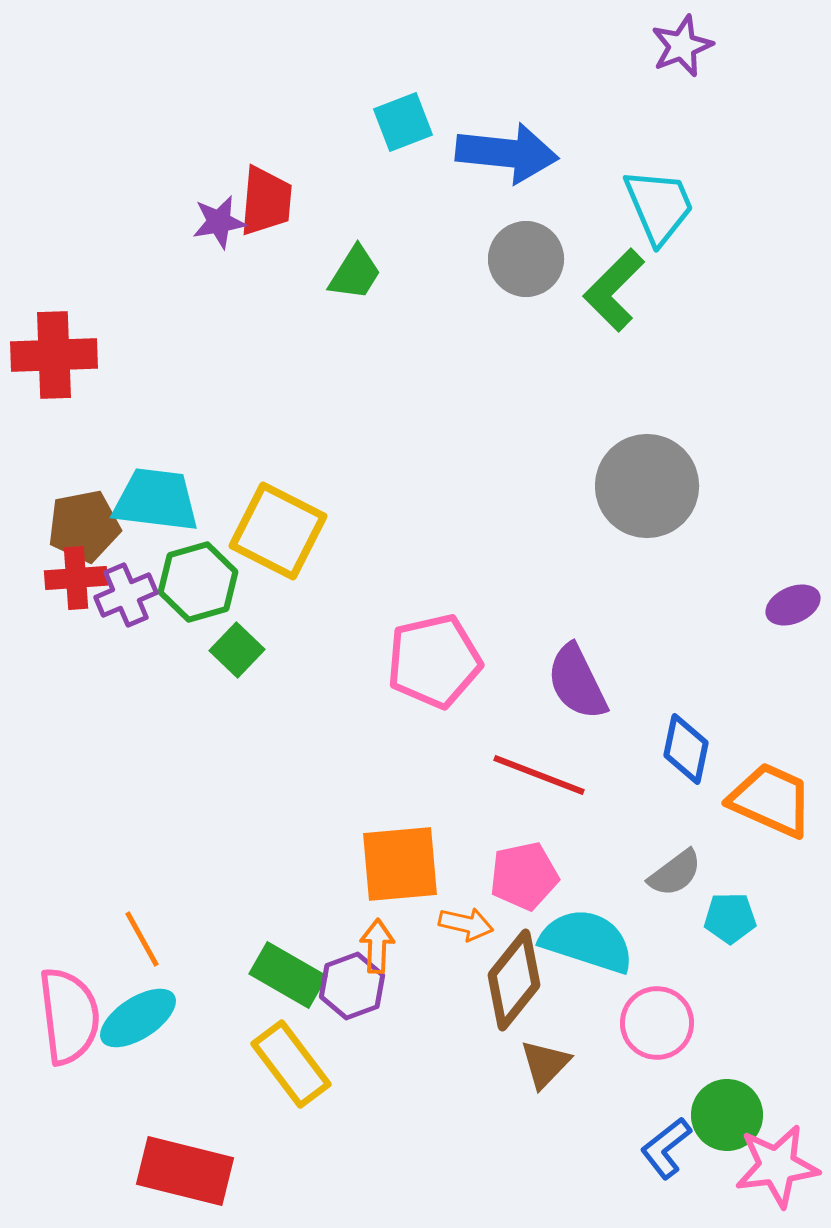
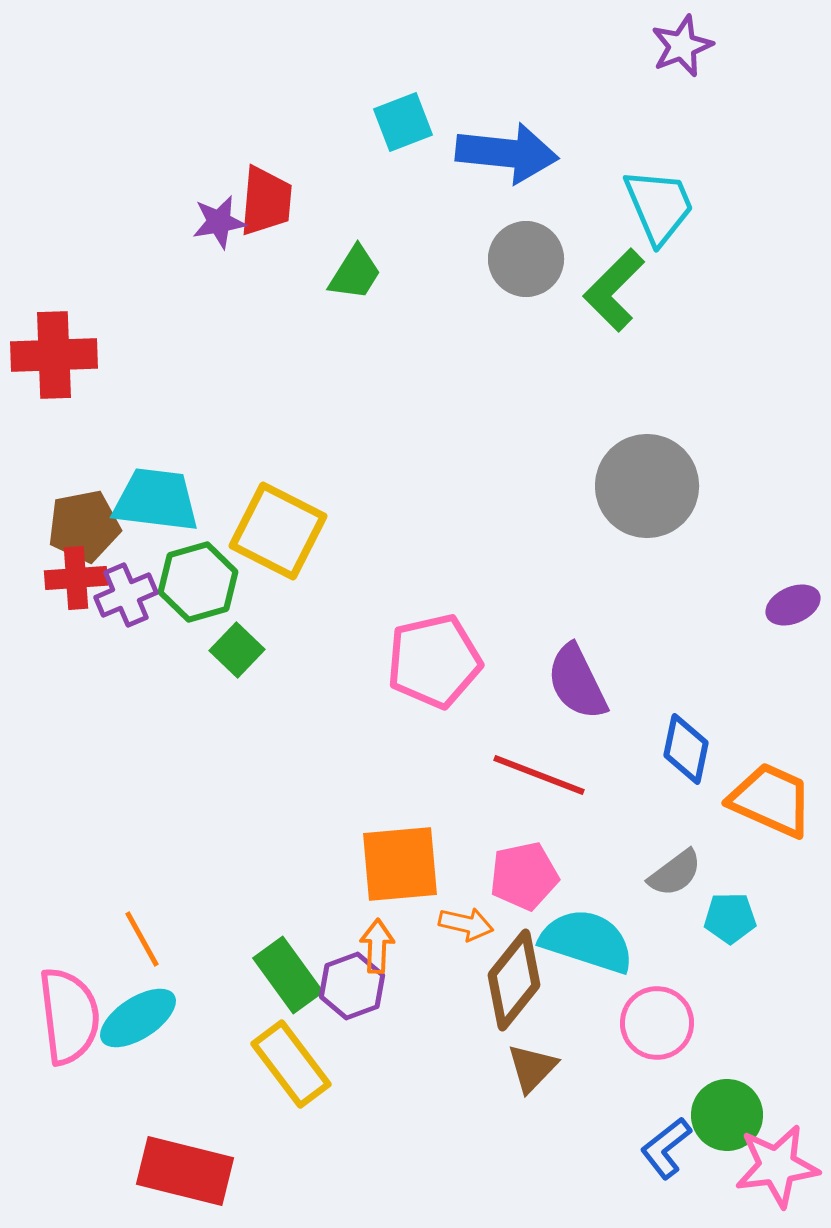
green rectangle at (288, 975): rotated 24 degrees clockwise
brown triangle at (545, 1064): moved 13 px left, 4 px down
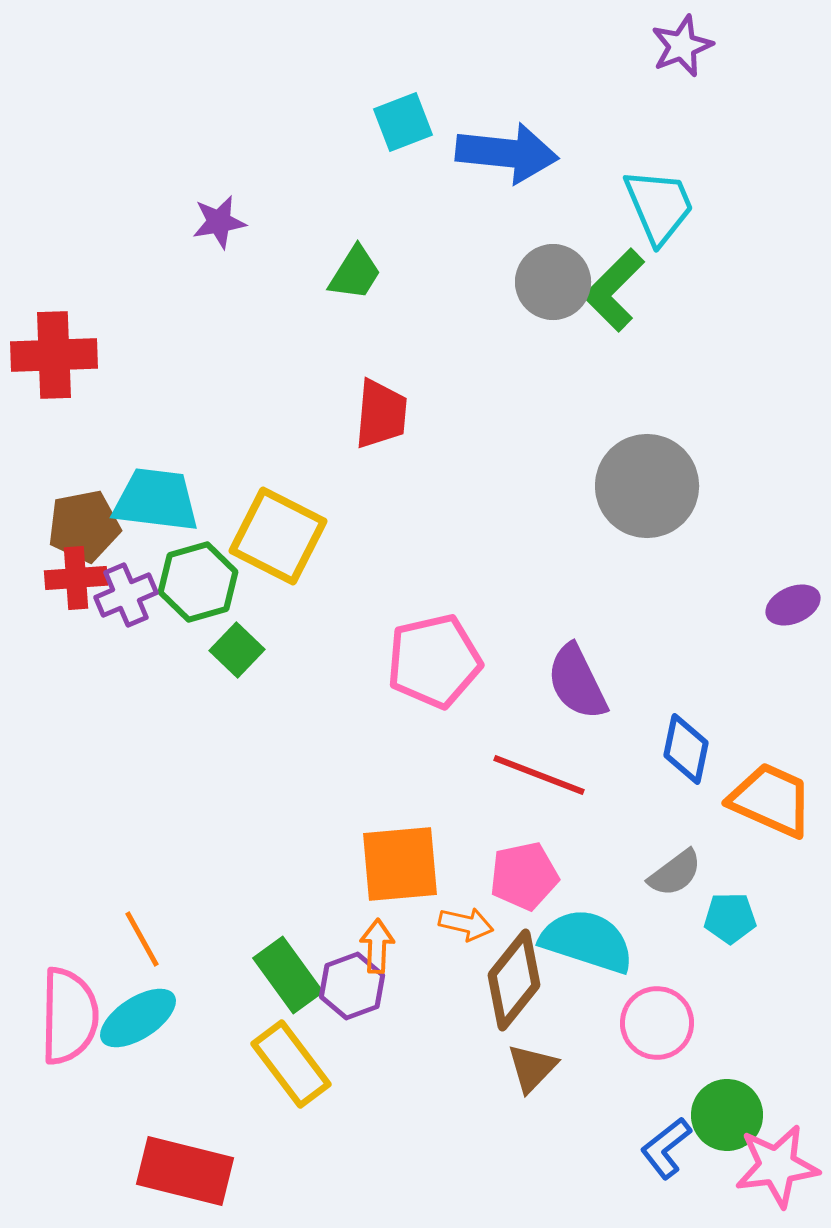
red trapezoid at (266, 201): moved 115 px right, 213 px down
gray circle at (526, 259): moved 27 px right, 23 px down
yellow square at (278, 531): moved 5 px down
pink semicircle at (69, 1016): rotated 8 degrees clockwise
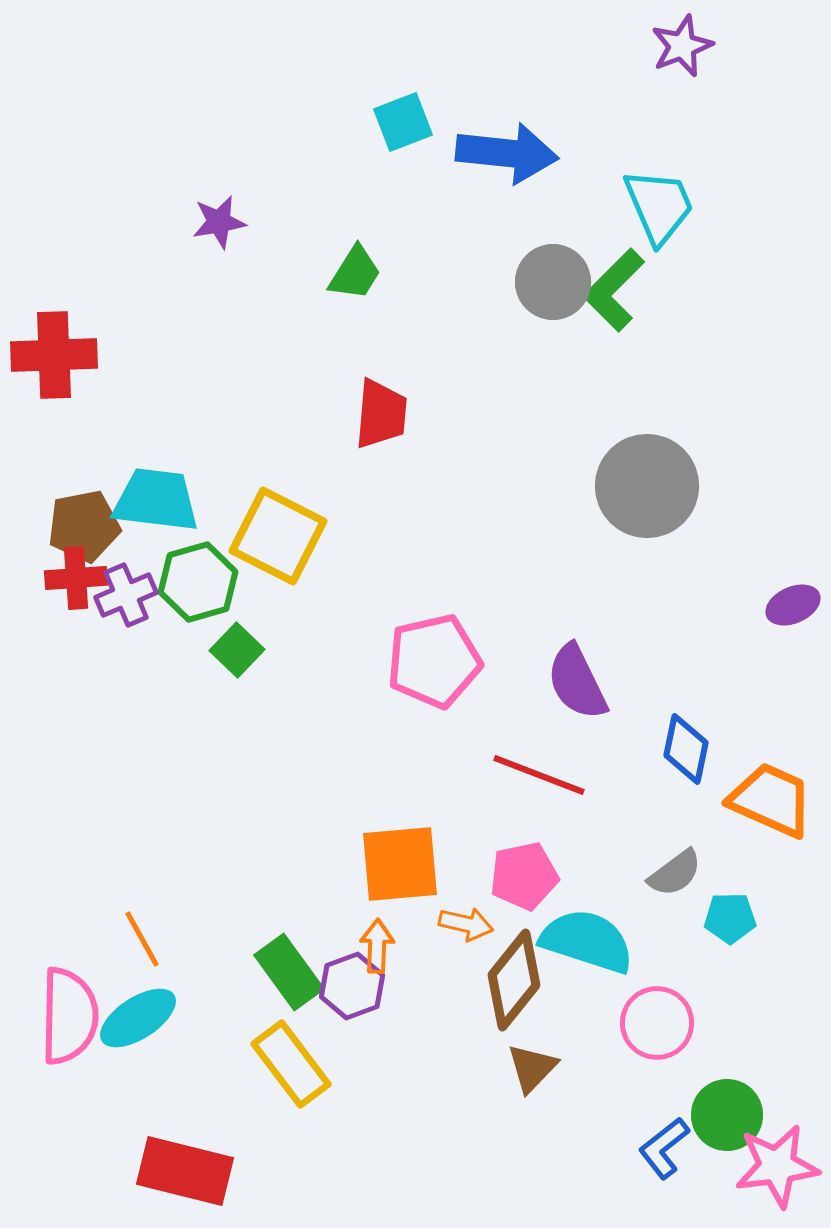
green rectangle at (288, 975): moved 1 px right, 3 px up
blue L-shape at (666, 1148): moved 2 px left
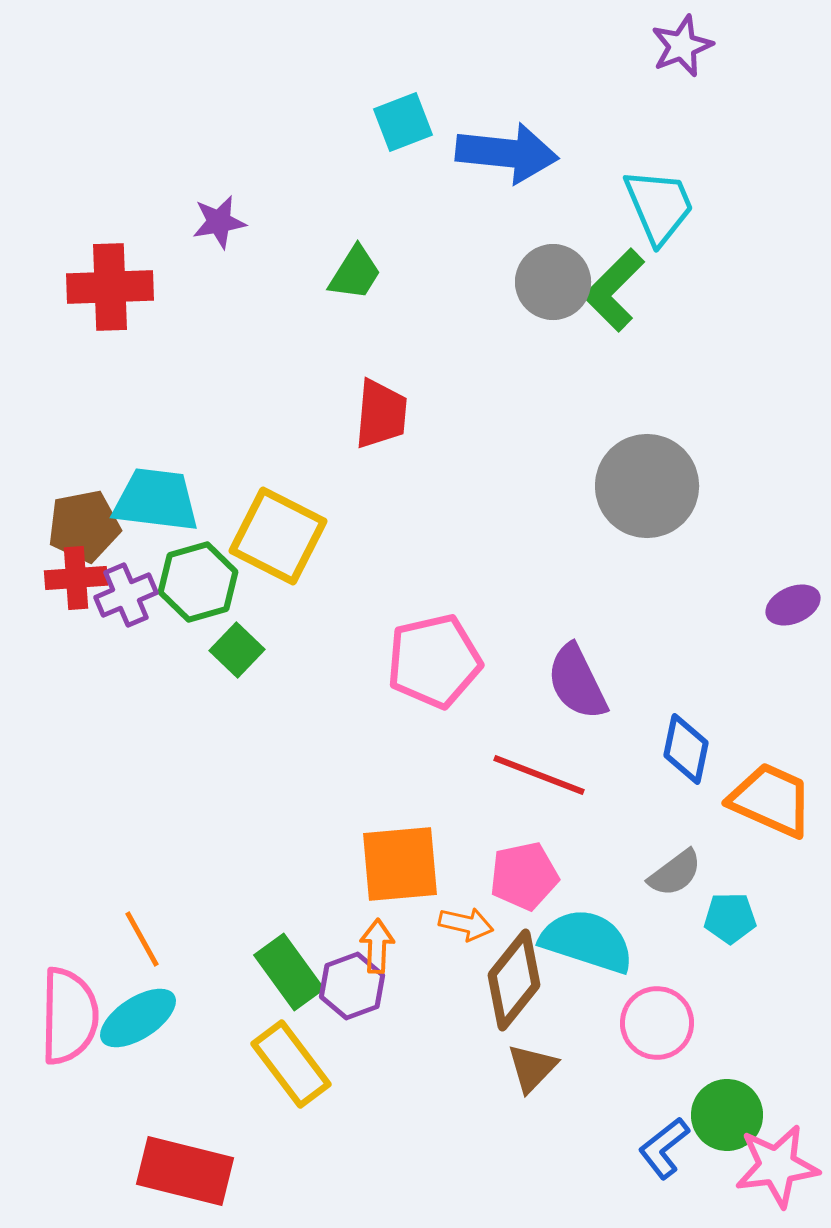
red cross at (54, 355): moved 56 px right, 68 px up
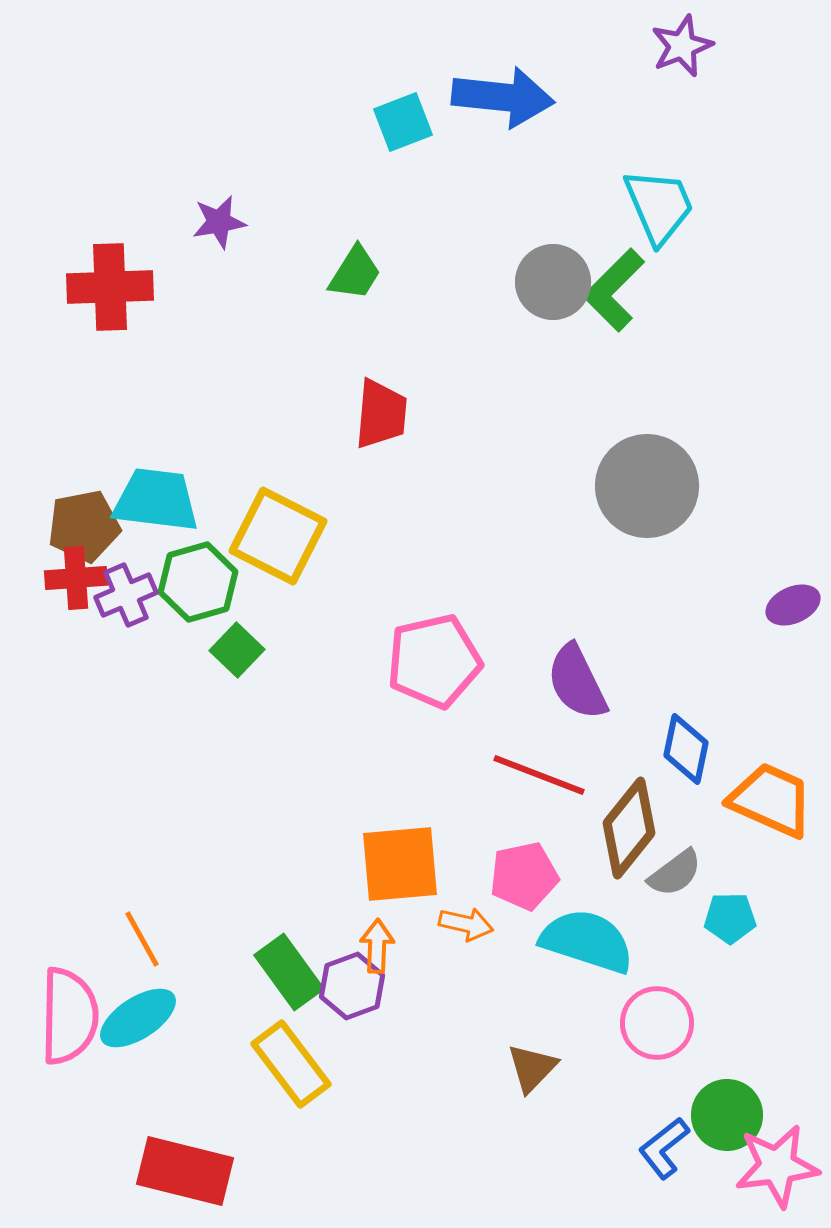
blue arrow at (507, 153): moved 4 px left, 56 px up
brown diamond at (514, 980): moved 115 px right, 152 px up
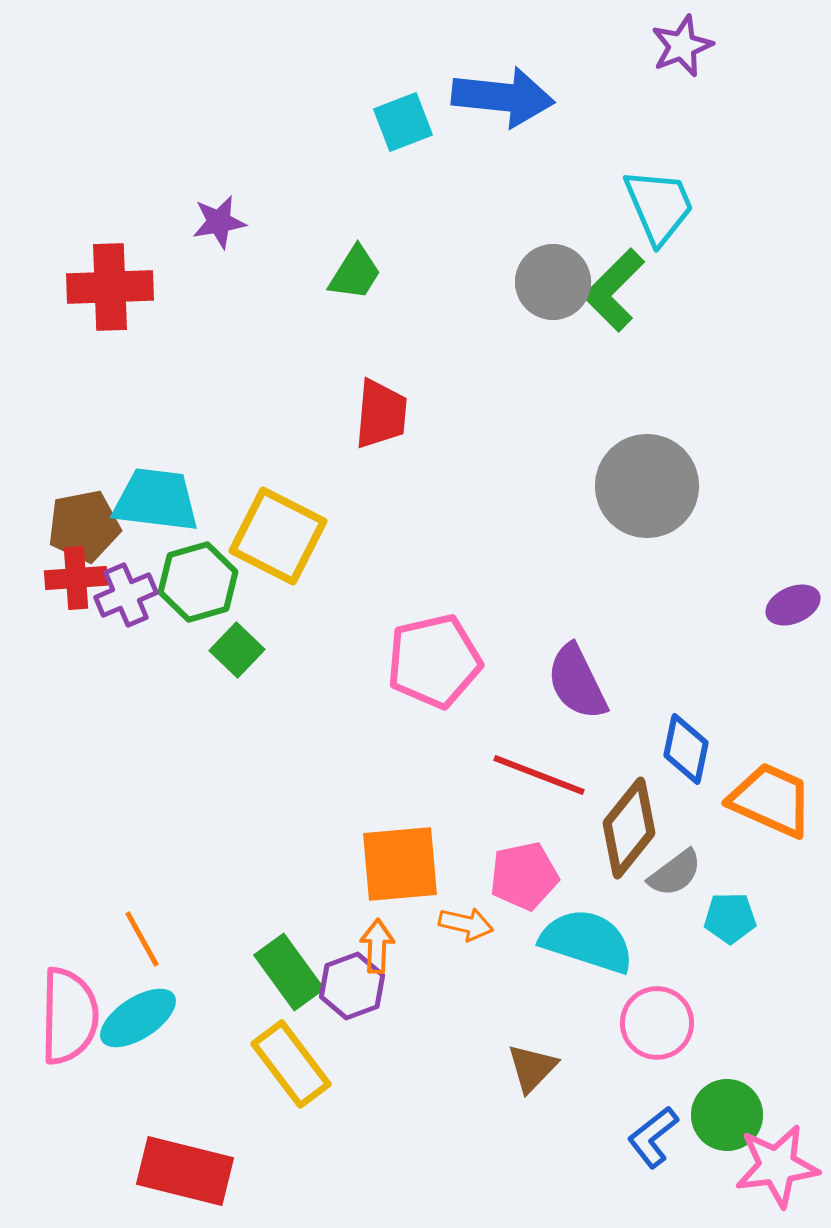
blue L-shape at (664, 1148): moved 11 px left, 11 px up
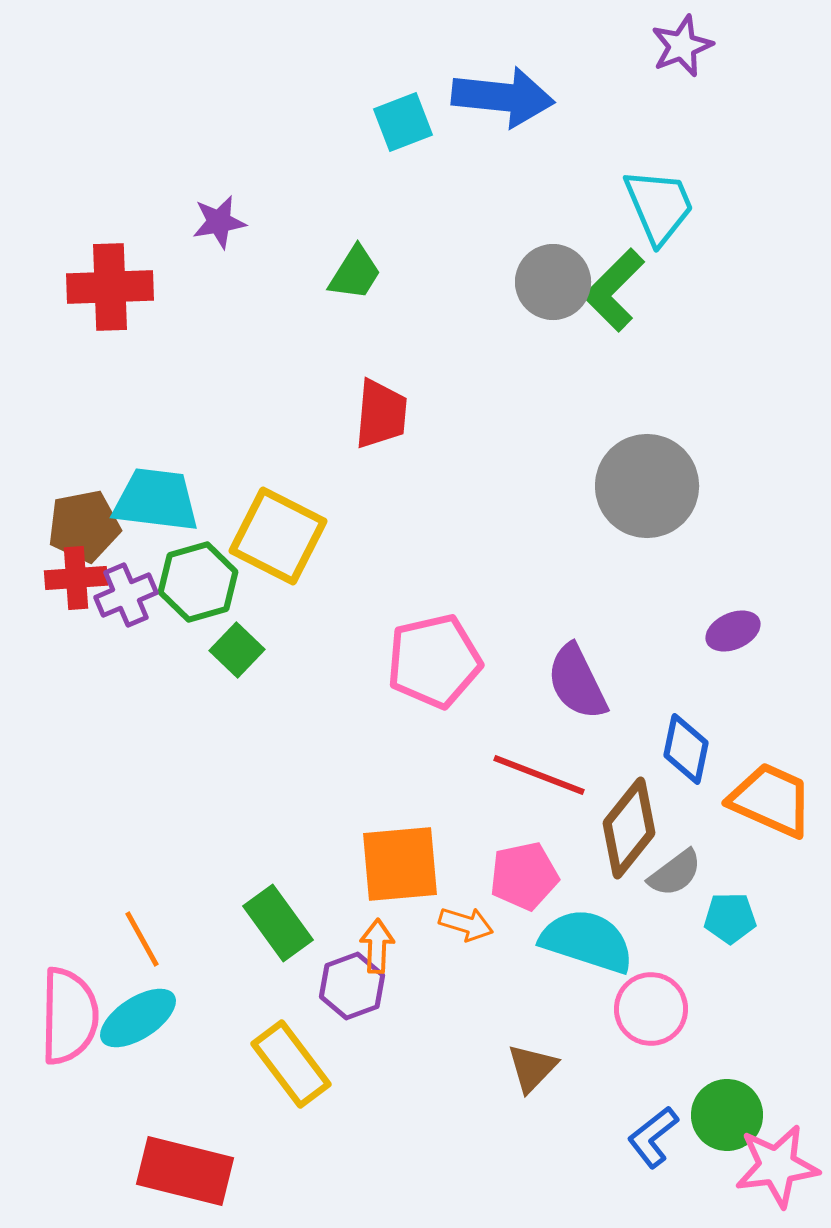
purple ellipse at (793, 605): moved 60 px left, 26 px down
orange arrow at (466, 924): rotated 4 degrees clockwise
green rectangle at (289, 972): moved 11 px left, 49 px up
pink circle at (657, 1023): moved 6 px left, 14 px up
